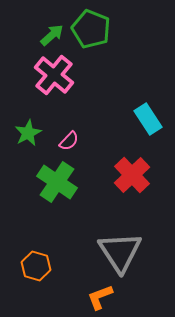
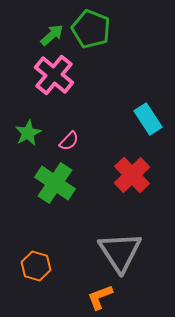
green cross: moved 2 px left, 1 px down
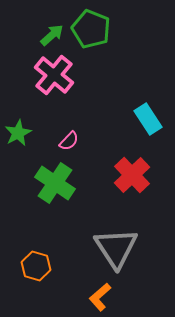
green star: moved 10 px left
gray triangle: moved 4 px left, 4 px up
orange L-shape: rotated 20 degrees counterclockwise
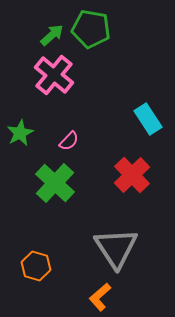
green pentagon: rotated 12 degrees counterclockwise
green star: moved 2 px right
green cross: rotated 9 degrees clockwise
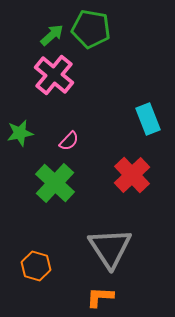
cyan rectangle: rotated 12 degrees clockwise
green star: rotated 16 degrees clockwise
gray triangle: moved 6 px left
orange L-shape: rotated 44 degrees clockwise
